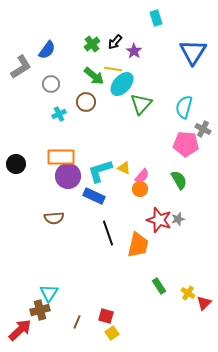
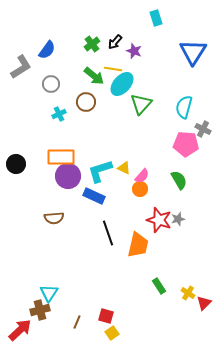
purple star: rotated 14 degrees counterclockwise
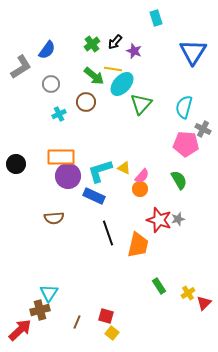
yellow cross: rotated 24 degrees clockwise
yellow square: rotated 16 degrees counterclockwise
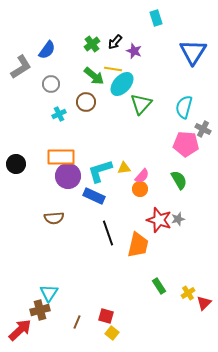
yellow triangle: rotated 32 degrees counterclockwise
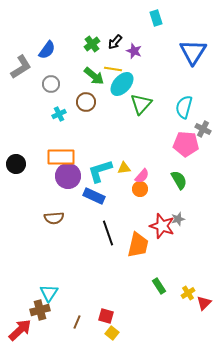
red star: moved 3 px right, 6 px down
